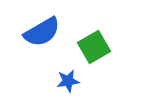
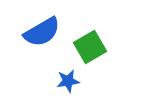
green square: moved 4 px left
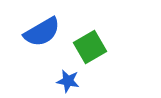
blue star: rotated 20 degrees clockwise
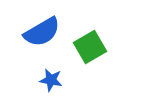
blue star: moved 17 px left, 1 px up
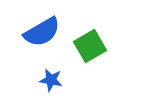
green square: moved 1 px up
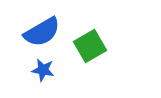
blue star: moved 8 px left, 10 px up
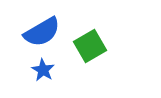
blue star: rotated 20 degrees clockwise
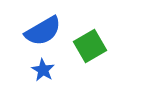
blue semicircle: moved 1 px right, 1 px up
